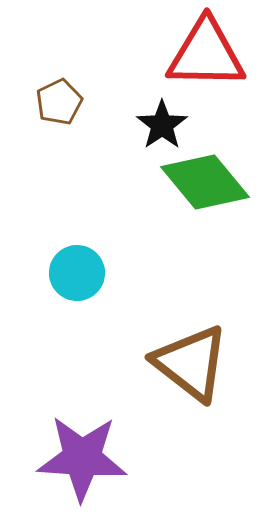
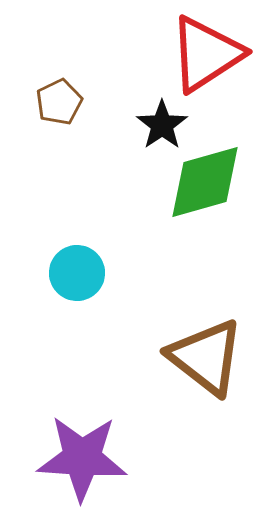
red triangle: rotated 34 degrees counterclockwise
green diamond: rotated 66 degrees counterclockwise
brown triangle: moved 15 px right, 6 px up
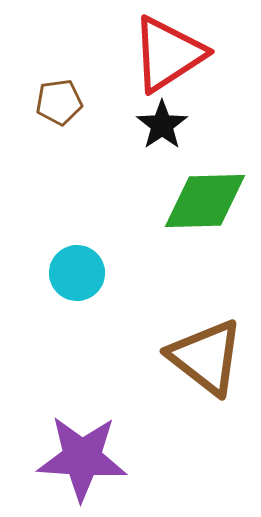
red triangle: moved 38 px left
brown pentagon: rotated 18 degrees clockwise
green diamond: moved 19 px down; rotated 14 degrees clockwise
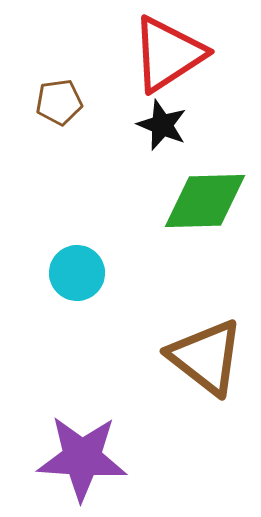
black star: rotated 15 degrees counterclockwise
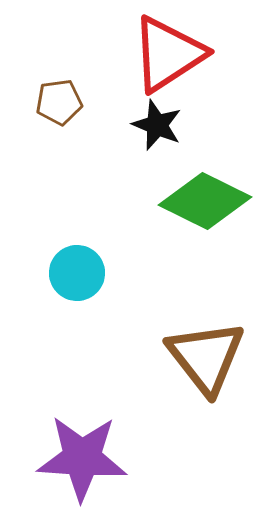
black star: moved 5 px left
green diamond: rotated 28 degrees clockwise
brown triangle: rotated 14 degrees clockwise
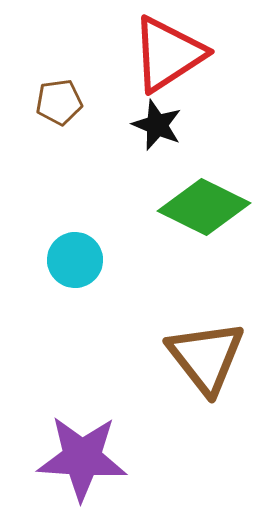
green diamond: moved 1 px left, 6 px down
cyan circle: moved 2 px left, 13 px up
